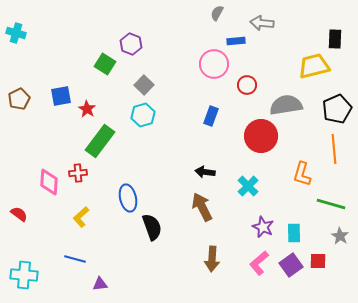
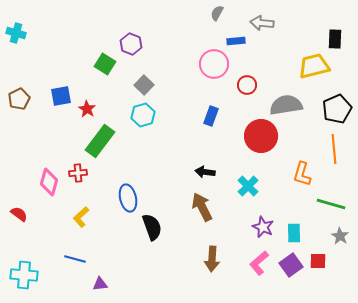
pink diamond at (49, 182): rotated 12 degrees clockwise
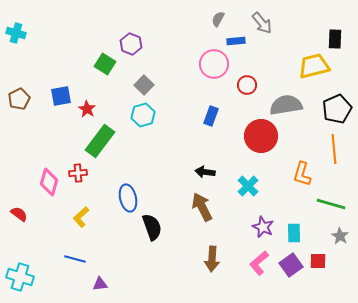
gray semicircle at (217, 13): moved 1 px right, 6 px down
gray arrow at (262, 23): rotated 135 degrees counterclockwise
cyan cross at (24, 275): moved 4 px left, 2 px down; rotated 12 degrees clockwise
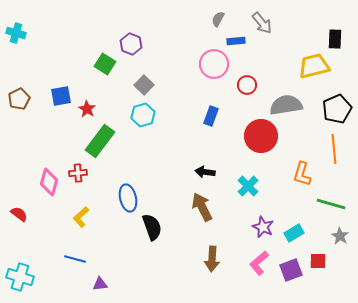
cyan rectangle at (294, 233): rotated 60 degrees clockwise
purple square at (291, 265): moved 5 px down; rotated 15 degrees clockwise
